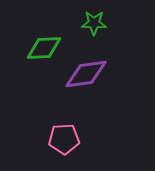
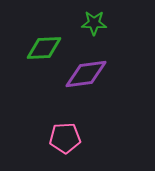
pink pentagon: moved 1 px right, 1 px up
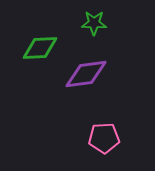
green diamond: moved 4 px left
pink pentagon: moved 39 px right
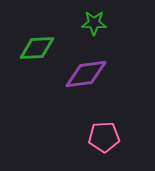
green diamond: moved 3 px left
pink pentagon: moved 1 px up
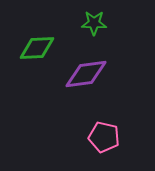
pink pentagon: rotated 16 degrees clockwise
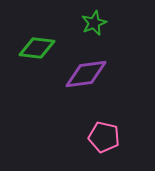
green star: rotated 25 degrees counterclockwise
green diamond: rotated 9 degrees clockwise
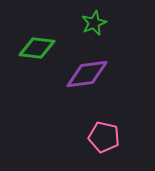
purple diamond: moved 1 px right
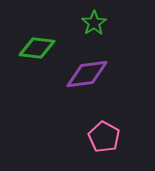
green star: rotated 10 degrees counterclockwise
pink pentagon: rotated 16 degrees clockwise
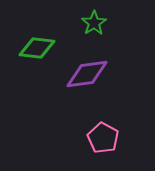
pink pentagon: moved 1 px left, 1 px down
